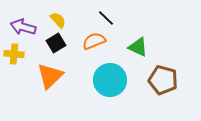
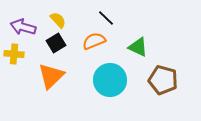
orange triangle: moved 1 px right
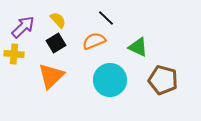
purple arrow: rotated 120 degrees clockwise
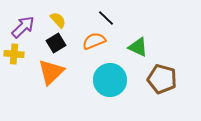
orange triangle: moved 4 px up
brown pentagon: moved 1 px left, 1 px up
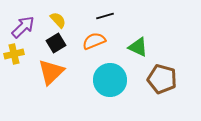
black line: moved 1 px left, 2 px up; rotated 60 degrees counterclockwise
yellow cross: rotated 18 degrees counterclockwise
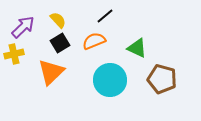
black line: rotated 24 degrees counterclockwise
black square: moved 4 px right
green triangle: moved 1 px left, 1 px down
